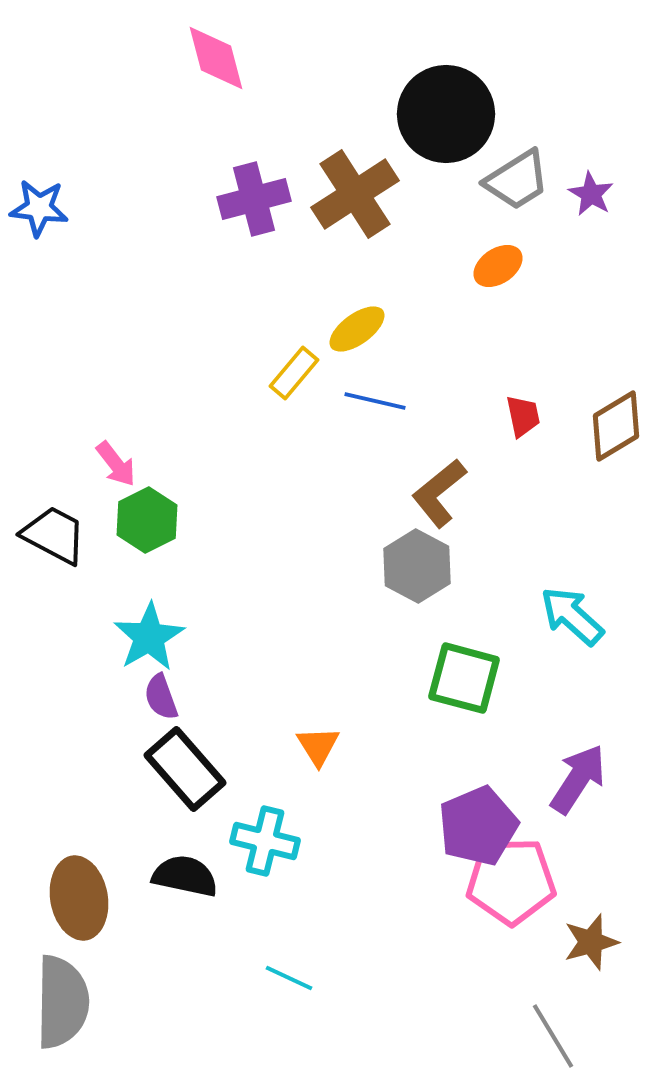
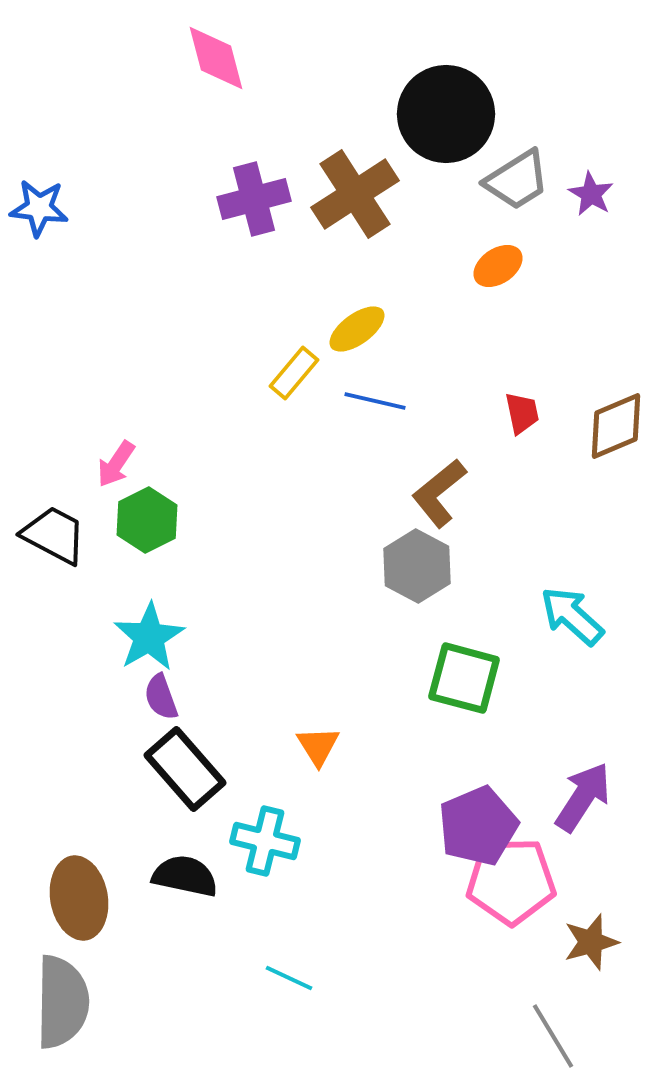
red trapezoid: moved 1 px left, 3 px up
brown diamond: rotated 8 degrees clockwise
pink arrow: rotated 72 degrees clockwise
purple arrow: moved 5 px right, 18 px down
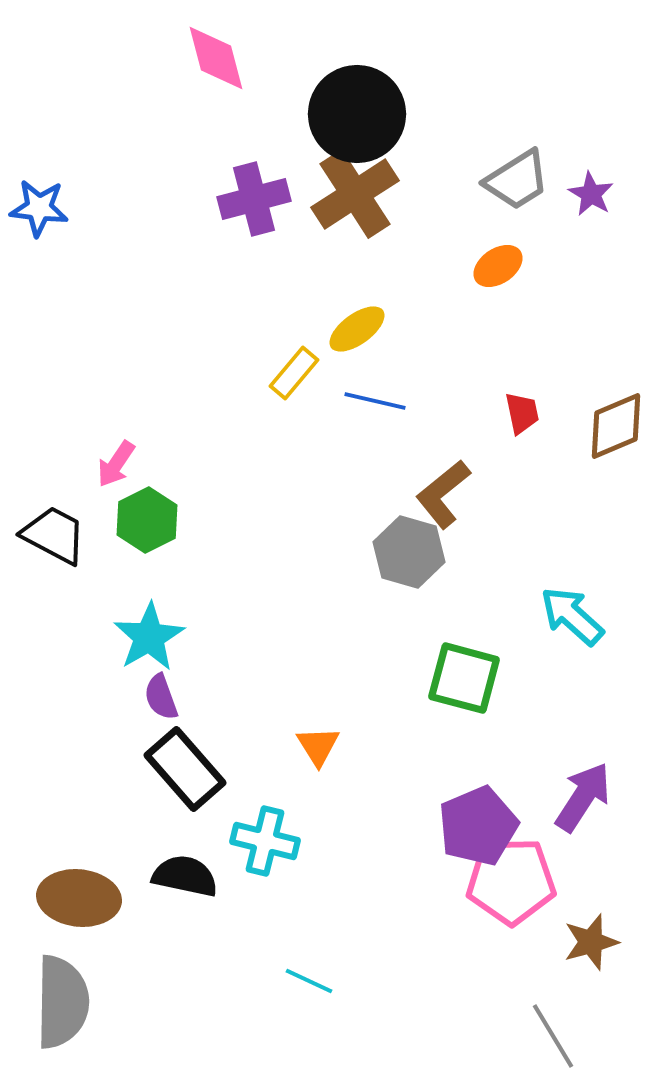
black circle: moved 89 px left
brown L-shape: moved 4 px right, 1 px down
gray hexagon: moved 8 px left, 14 px up; rotated 12 degrees counterclockwise
brown ellipse: rotated 74 degrees counterclockwise
cyan line: moved 20 px right, 3 px down
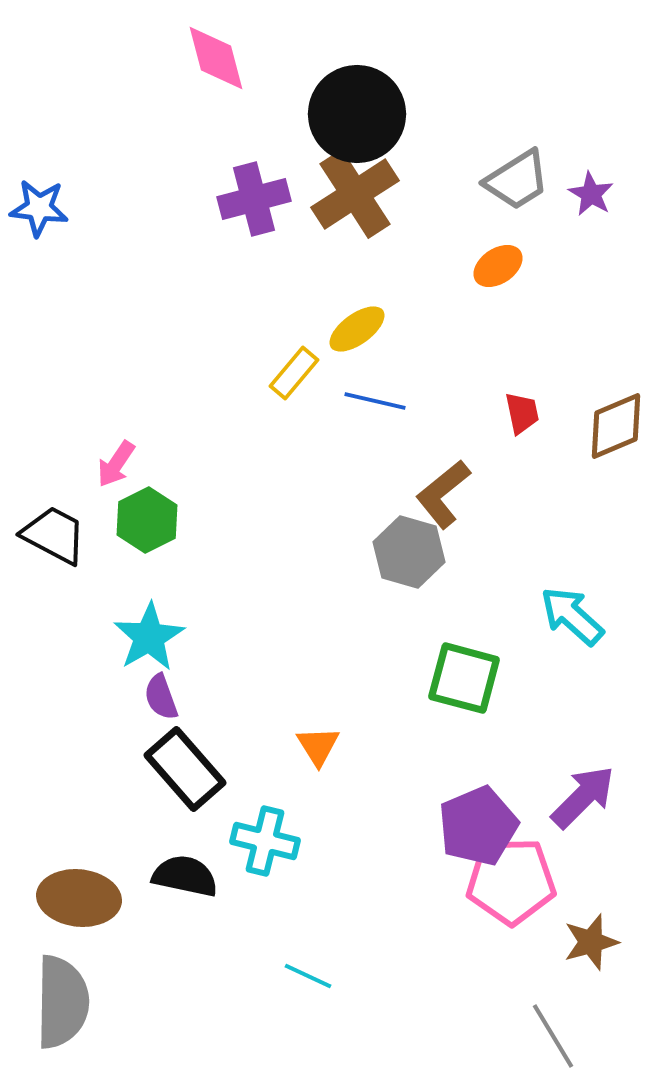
purple arrow: rotated 12 degrees clockwise
cyan line: moved 1 px left, 5 px up
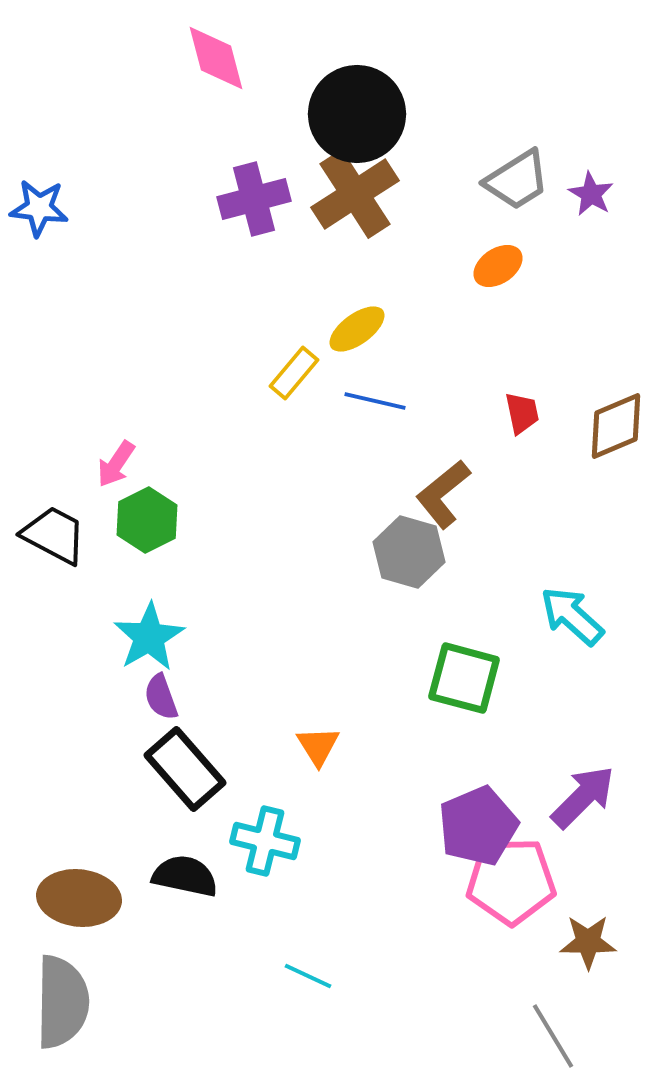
brown star: moved 3 px left; rotated 16 degrees clockwise
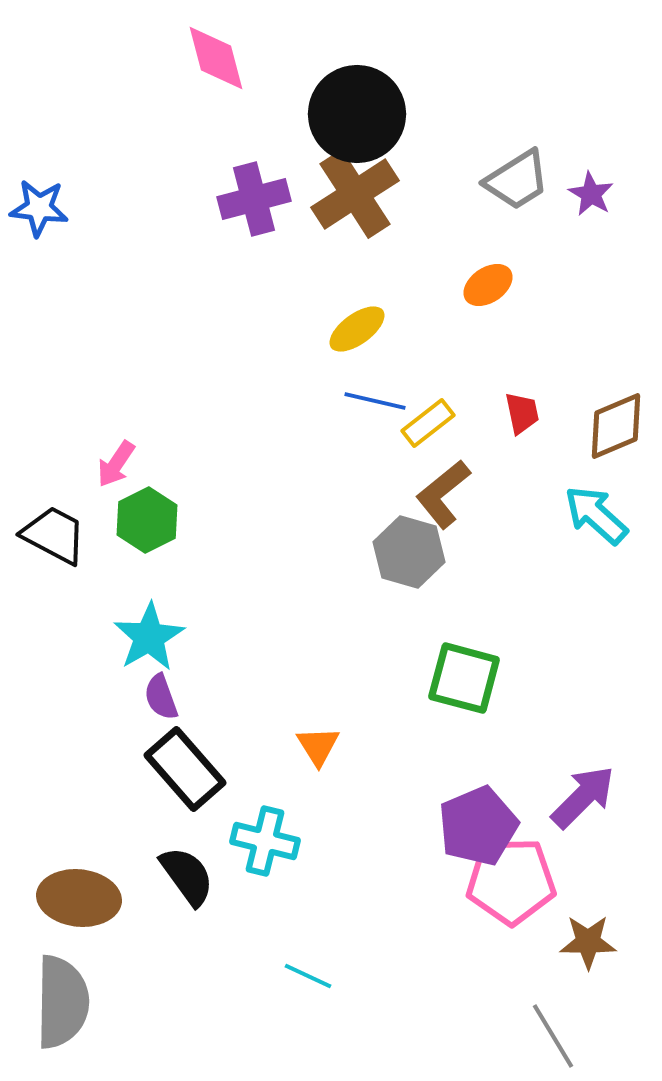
orange ellipse: moved 10 px left, 19 px down
yellow rectangle: moved 134 px right, 50 px down; rotated 12 degrees clockwise
cyan arrow: moved 24 px right, 101 px up
black semicircle: moved 2 px right; rotated 42 degrees clockwise
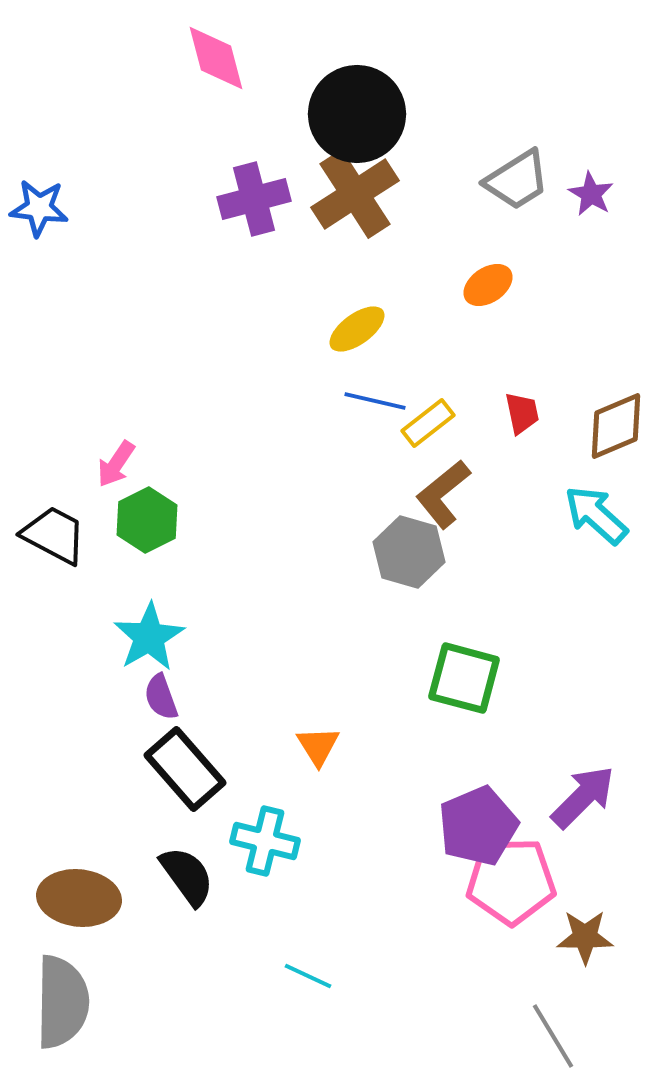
brown star: moved 3 px left, 5 px up
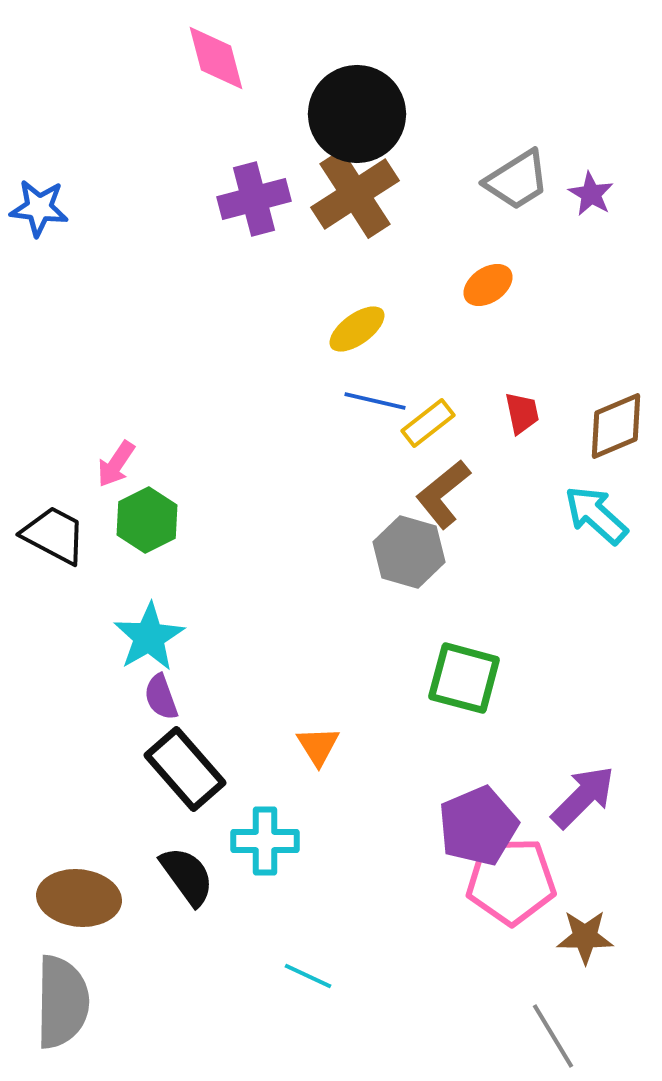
cyan cross: rotated 14 degrees counterclockwise
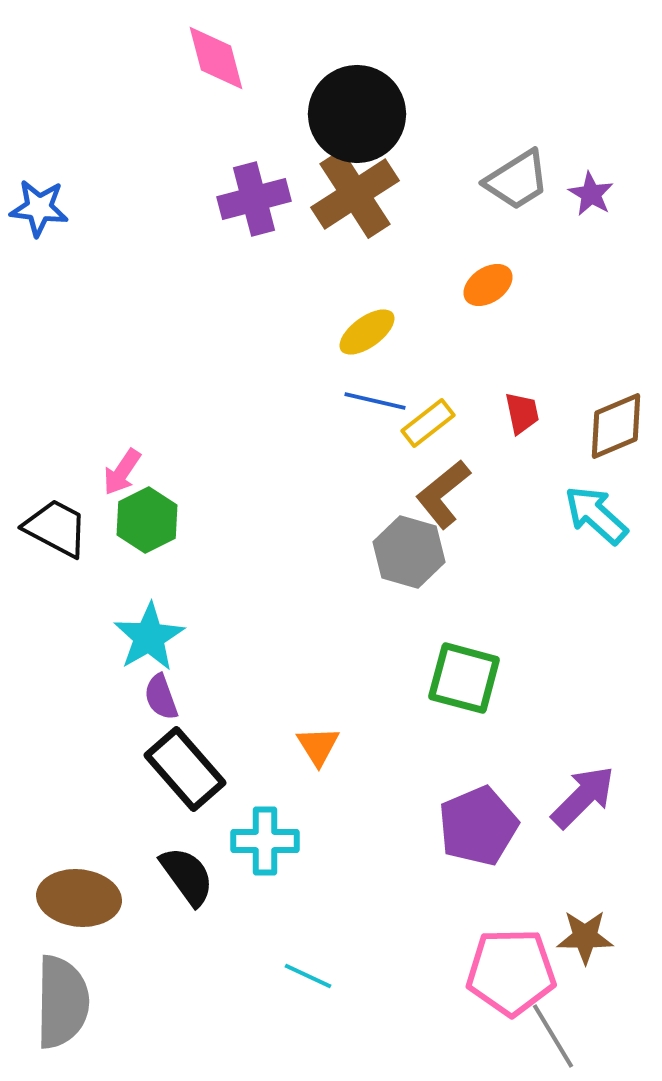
yellow ellipse: moved 10 px right, 3 px down
pink arrow: moved 6 px right, 8 px down
black trapezoid: moved 2 px right, 7 px up
pink pentagon: moved 91 px down
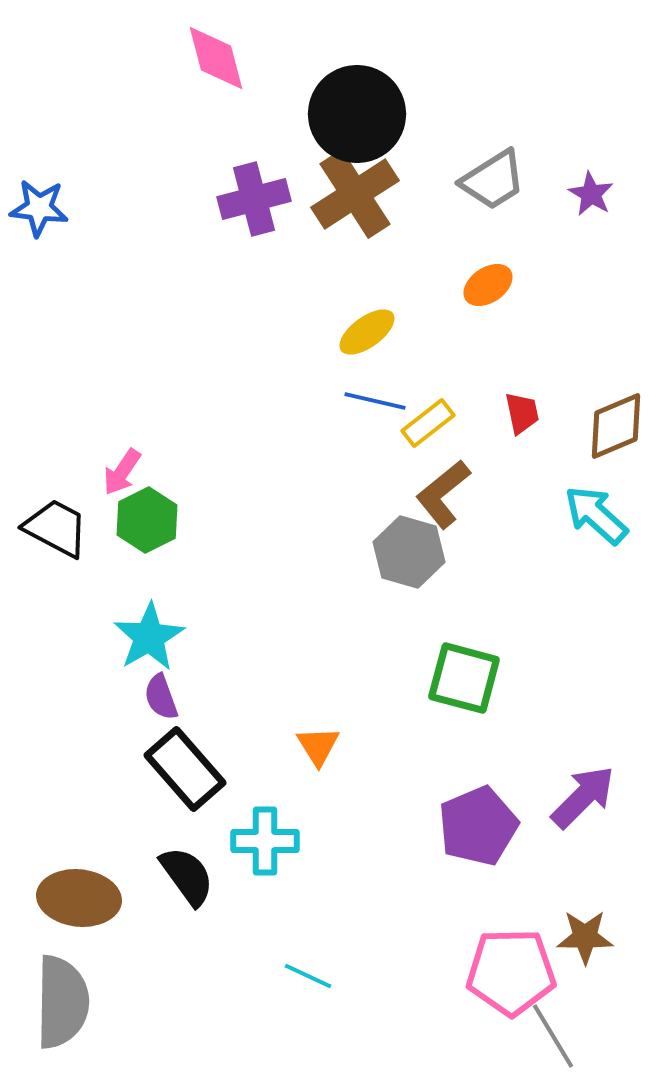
gray trapezoid: moved 24 px left
